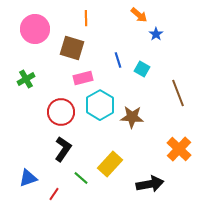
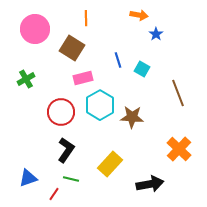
orange arrow: rotated 30 degrees counterclockwise
brown square: rotated 15 degrees clockwise
black L-shape: moved 3 px right, 1 px down
green line: moved 10 px left, 1 px down; rotated 28 degrees counterclockwise
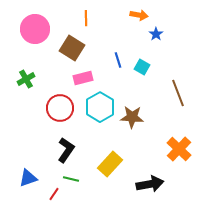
cyan square: moved 2 px up
cyan hexagon: moved 2 px down
red circle: moved 1 px left, 4 px up
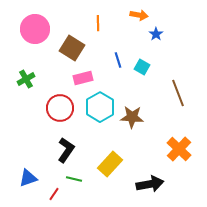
orange line: moved 12 px right, 5 px down
green line: moved 3 px right
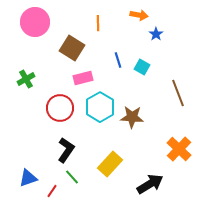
pink circle: moved 7 px up
green line: moved 2 px left, 2 px up; rotated 35 degrees clockwise
black arrow: rotated 20 degrees counterclockwise
red line: moved 2 px left, 3 px up
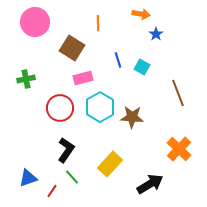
orange arrow: moved 2 px right, 1 px up
green cross: rotated 18 degrees clockwise
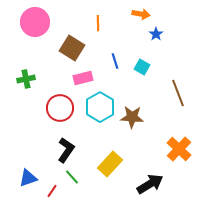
blue line: moved 3 px left, 1 px down
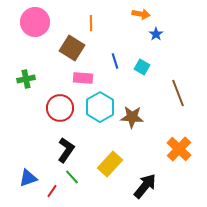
orange line: moved 7 px left
pink rectangle: rotated 18 degrees clockwise
black arrow: moved 5 px left, 2 px down; rotated 20 degrees counterclockwise
